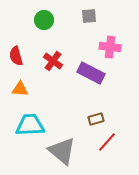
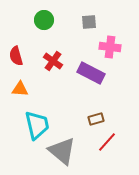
gray square: moved 6 px down
cyan trapezoid: moved 7 px right; rotated 80 degrees clockwise
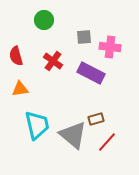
gray square: moved 5 px left, 15 px down
orange triangle: rotated 12 degrees counterclockwise
gray triangle: moved 11 px right, 16 px up
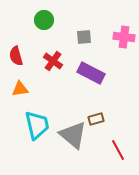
pink cross: moved 14 px right, 10 px up
red line: moved 11 px right, 8 px down; rotated 70 degrees counterclockwise
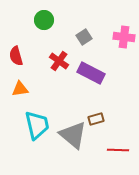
gray square: rotated 28 degrees counterclockwise
red cross: moved 6 px right
red line: rotated 60 degrees counterclockwise
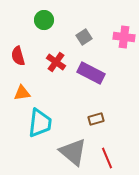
red semicircle: moved 2 px right
red cross: moved 3 px left, 1 px down
orange triangle: moved 2 px right, 4 px down
cyan trapezoid: moved 3 px right, 2 px up; rotated 20 degrees clockwise
gray triangle: moved 17 px down
red line: moved 11 px left, 8 px down; rotated 65 degrees clockwise
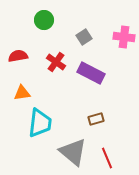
red semicircle: rotated 96 degrees clockwise
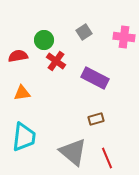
green circle: moved 20 px down
gray square: moved 5 px up
red cross: moved 1 px up
purple rectangle: moved 4 px right, 5 px down
cyan trapezoid: moved 16 px left, 14 px down
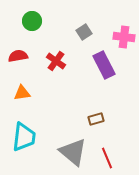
green circle: moved 12 px left, 19 px up
purple rectangle: moved 9 px right, 13 px up; rotated 36 degrees clockwise
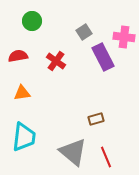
purple rectangle: moved 1 px left, 8 px up
red line: moved 1 px left, 1 px up
